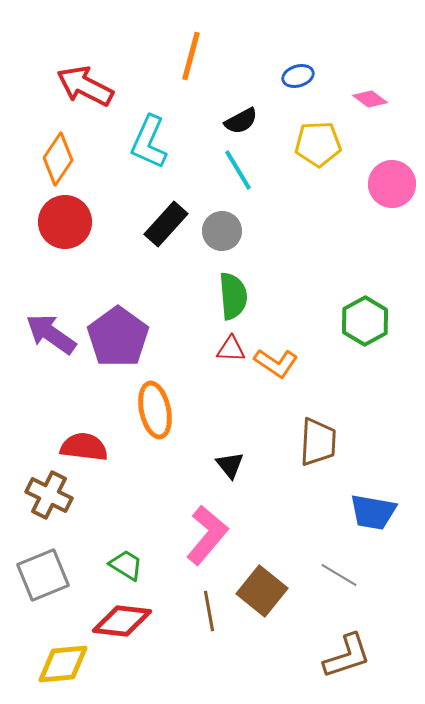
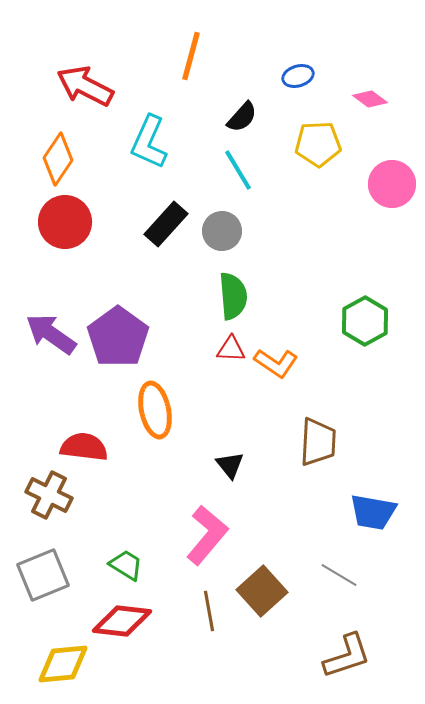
black semicircle: moved 1 px right, 4 px up; rotated 20 degrees counterclockwise
brown square: rotated 9 degrees clockwise
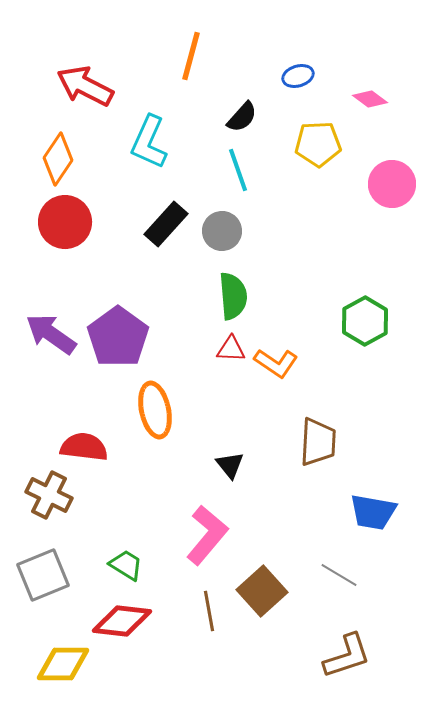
cyan line: rotated 12 degrees clockwise
yellow diamond: rotated 6 degrees clockwise
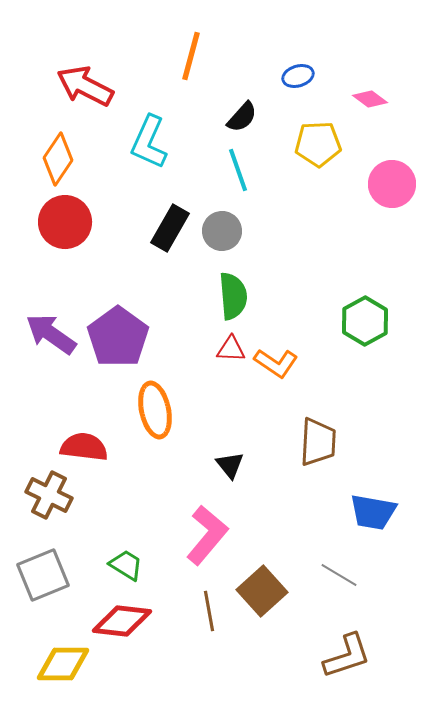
black rectangle: moved 4 px right, 4 px down; rotated 12 degrees counterclockwise
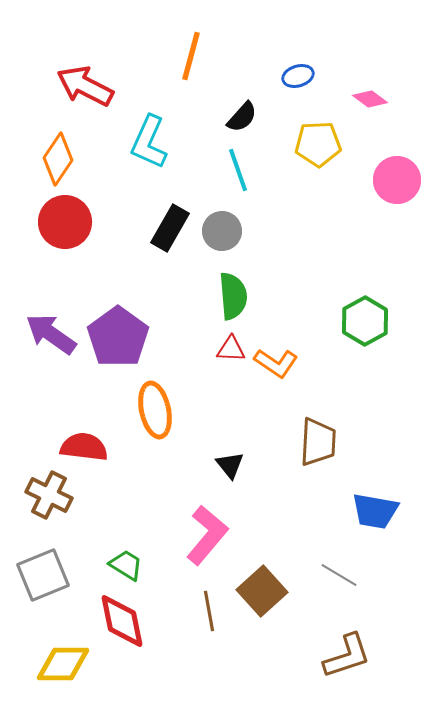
pink circle: moved 5 px right, 4 px up
blue trapezoid: moved 2 px right, 1 px up
red diamond: rotated 72 degrees clockwise
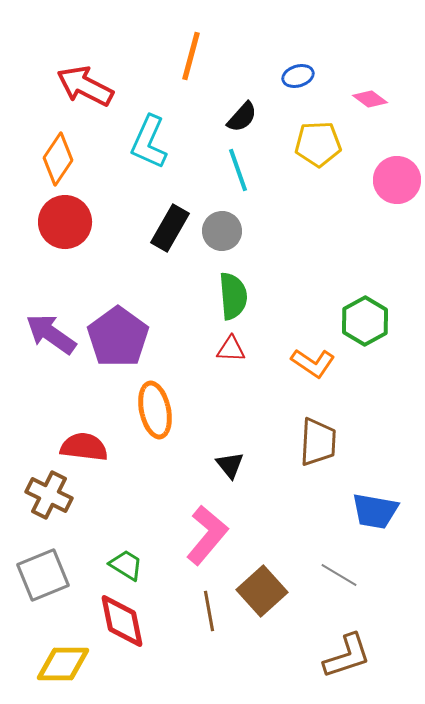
orange L-shape: moved 37 px right
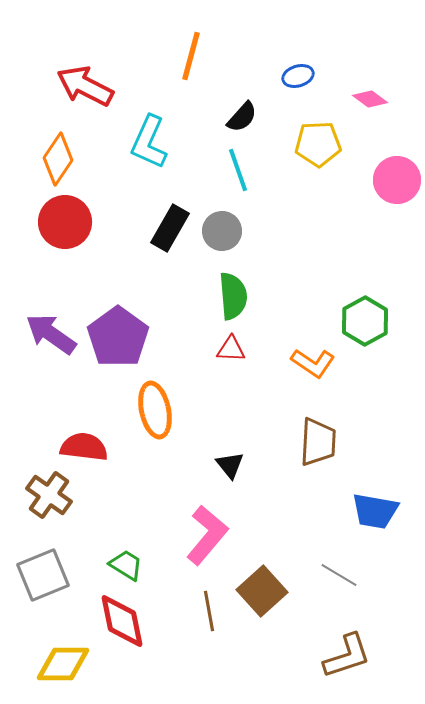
brown cross: rotated 9 degrees clockwise
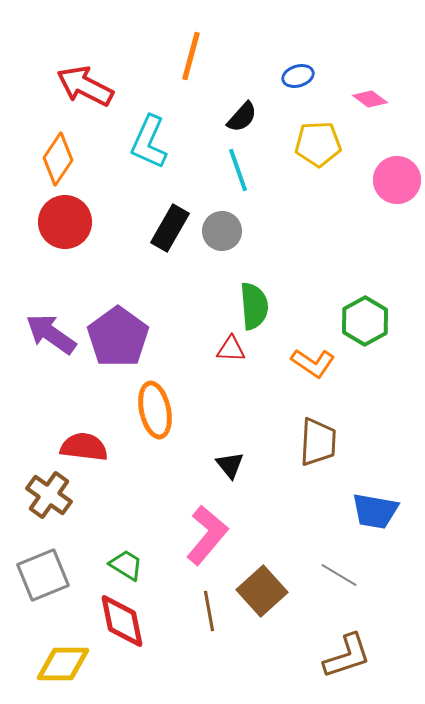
green semicircle: moved 21 px right, 10 px down
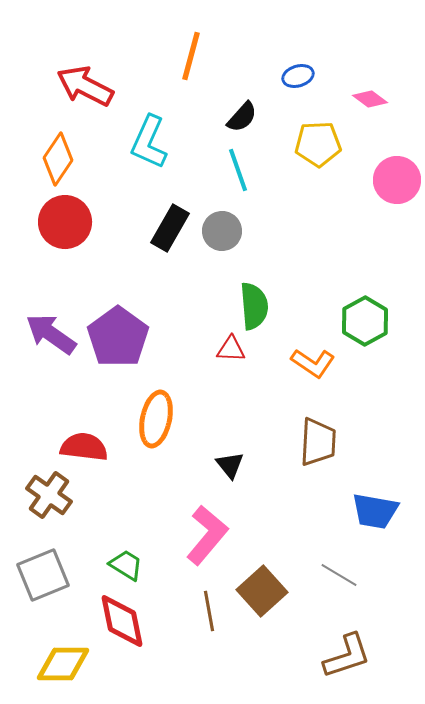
orange ellipse: moved 1 px right, 9 px down; rotated 24 degrees clockwise
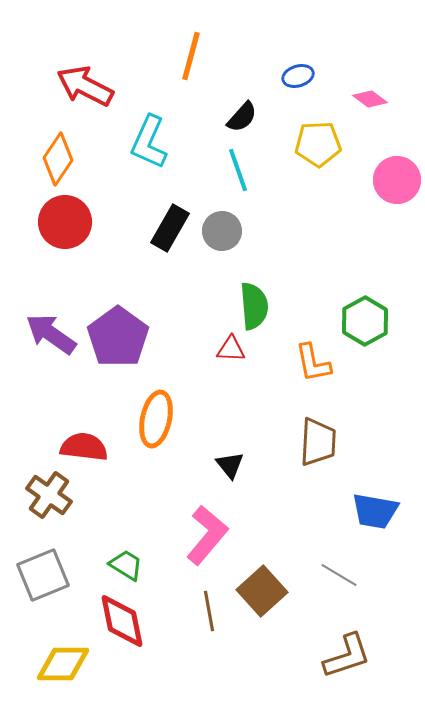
orange L-shape: rotated 45 degrees clockwise
